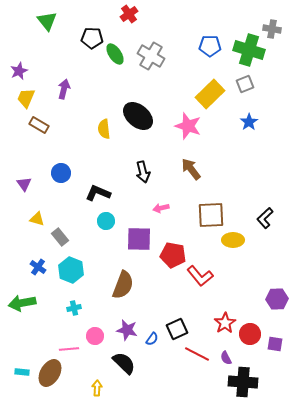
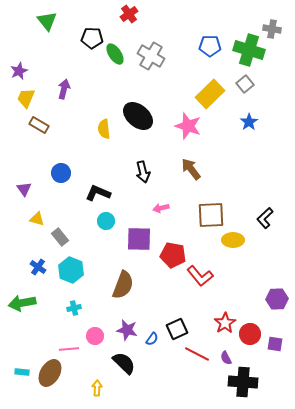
gray square at (245, 84): rotated 18 degrees counterclockwise
purple triangle at (24, 184): moved 5 px down
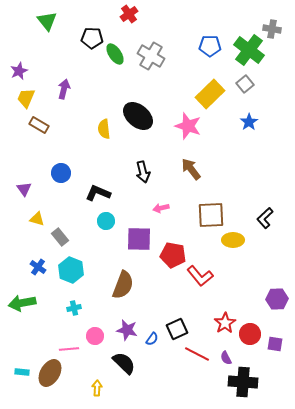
green cross at (249, 50): rotated 20 degrees clockwise
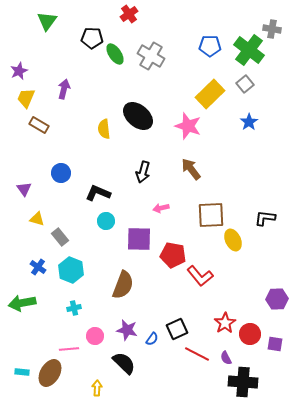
green triangle at (47, 21): rotated 15 degrees clockwise
black arrow at (143, 172): rotated 30 degrees clockwise
black L-shape at (265, 218): rotated 50 degrees clockwise
yellow ellipse at (233, 240): rotated 65 degrees clockwise
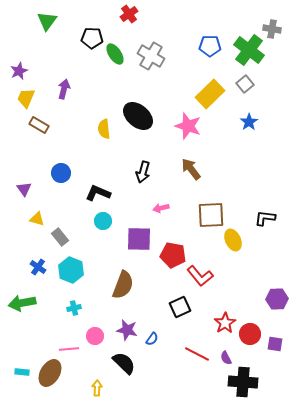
cyan circle at (106, 221): moved 3 px left
black square at (177, 329): moved 3 px right, 22 px up
